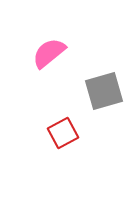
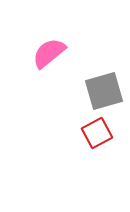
red square: moved 34 px right
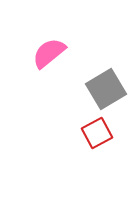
gray square: moved 2 px right, 2 px up; rotated 15 degrees counterclockwise
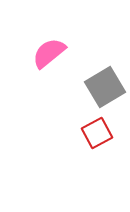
gray square: moved 1 px left, 2 px up
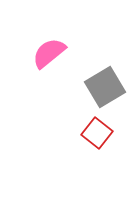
red square: rotated 24 degrees counterclockwise
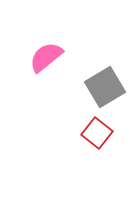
pink semicircle: moved 3 px left, 4 px down
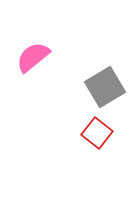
pink semicircle: moved 13 px left
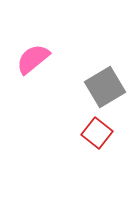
pink semicircle: moved 2 px down
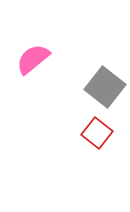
gray square: rotated 21 degrees counterclockwise
